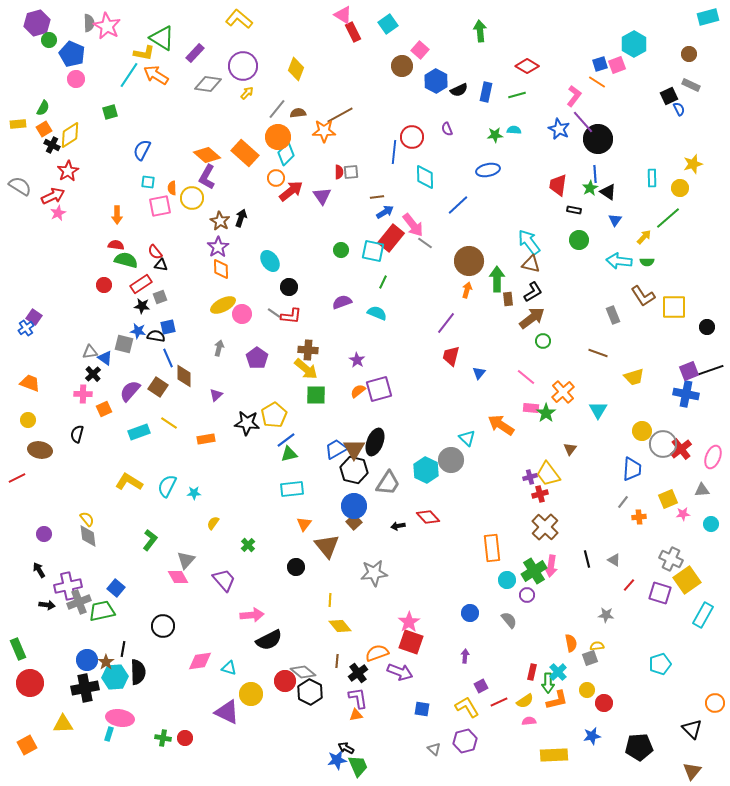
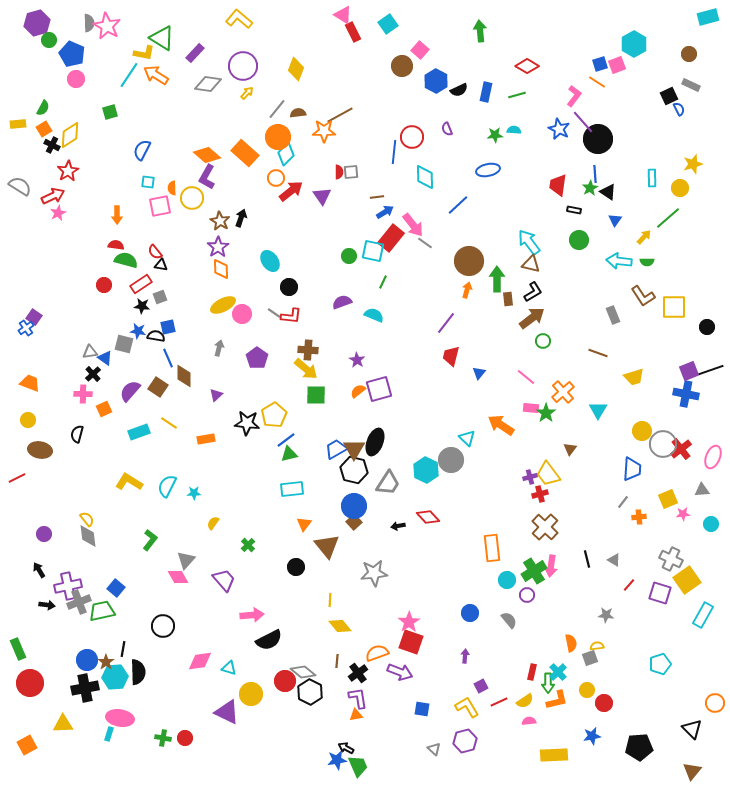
green circle at (341, 250): moved 8 px right, 6 px down
cyan semicircle at (377, 313): moved 3 px left, 2 px down
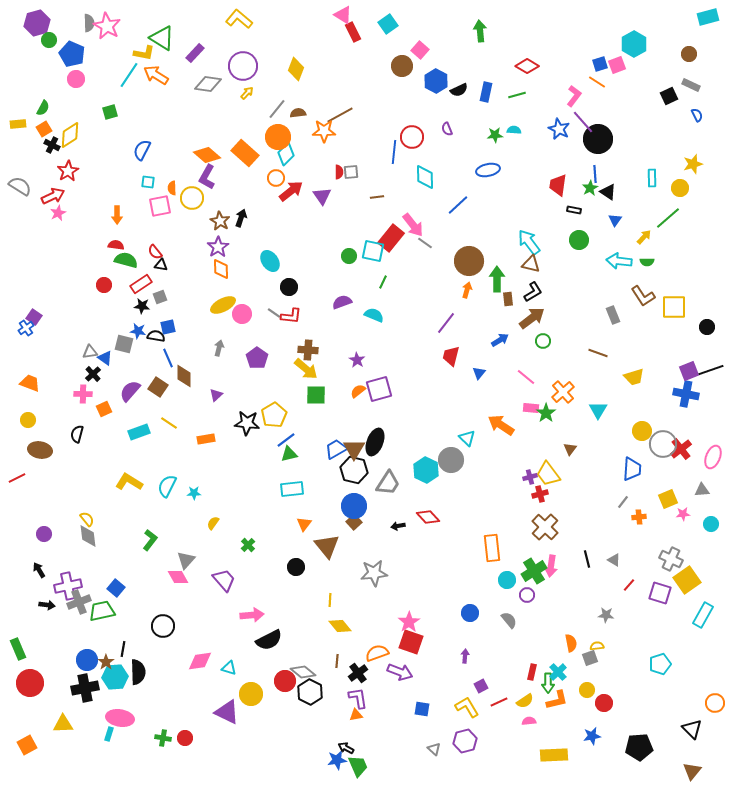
blue semicircle at (679, 109): moved 18 px right, 6 px down
blue arrow at (385, 212): moved 115 px right, 128 px down
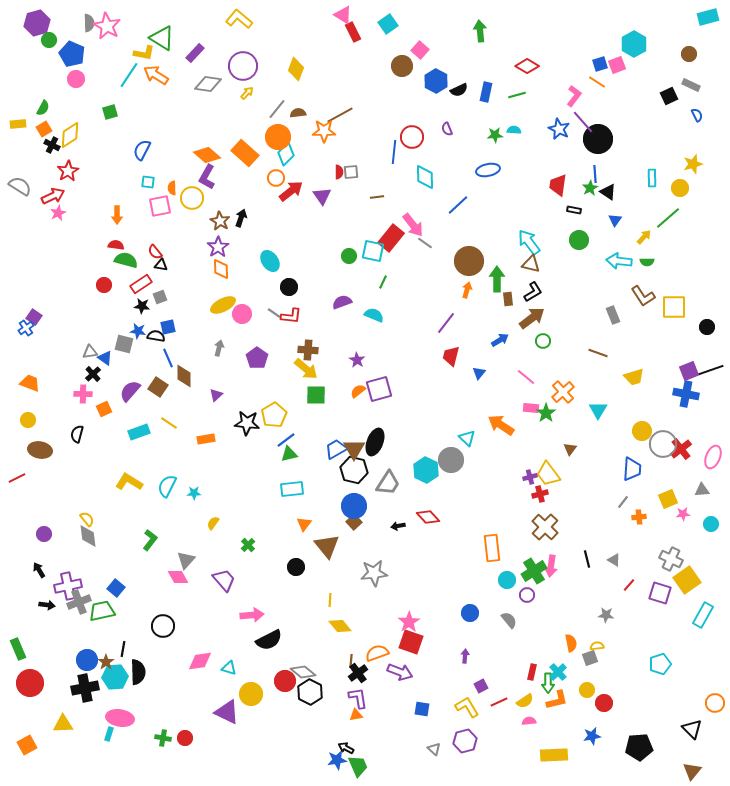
brown line at (337, 661): moved 14 px right
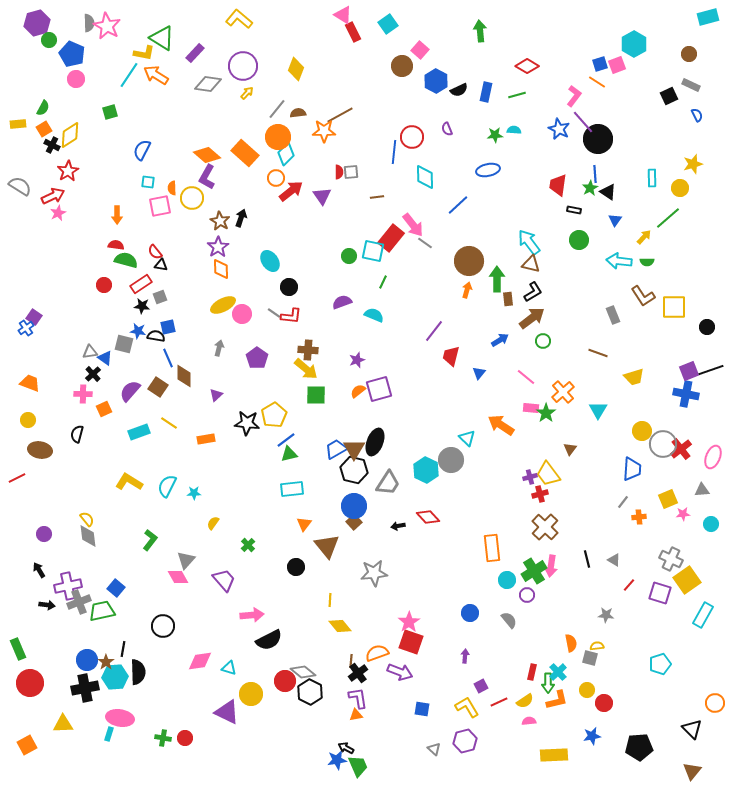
purple line at (446, 323): moved 12 px left, 8 px down
purple star at (357, 360): rotated 21 degrees clockwise
gray square at (590, 658): rotated 35 degrees clockwise
